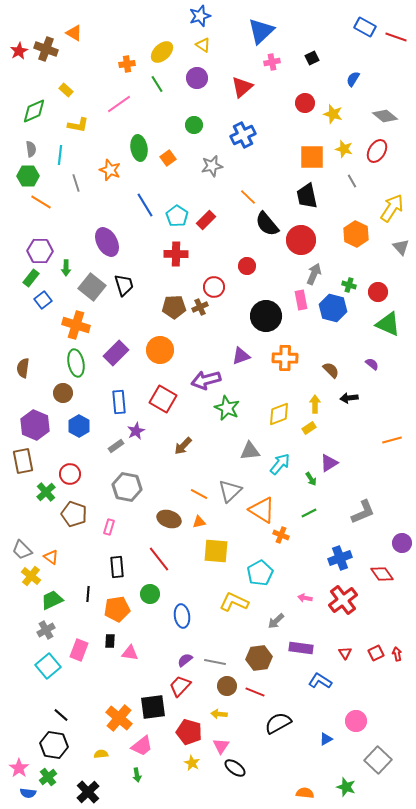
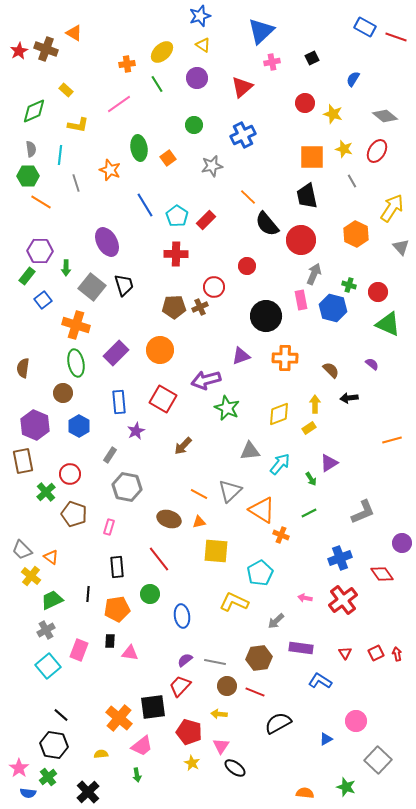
green rectangle at (31, 278): moved 4 px left, 2 px up
gray rectangle at (116, 446): moved 6 px left, 9 px down; rotated 21 degrees counterclockwise
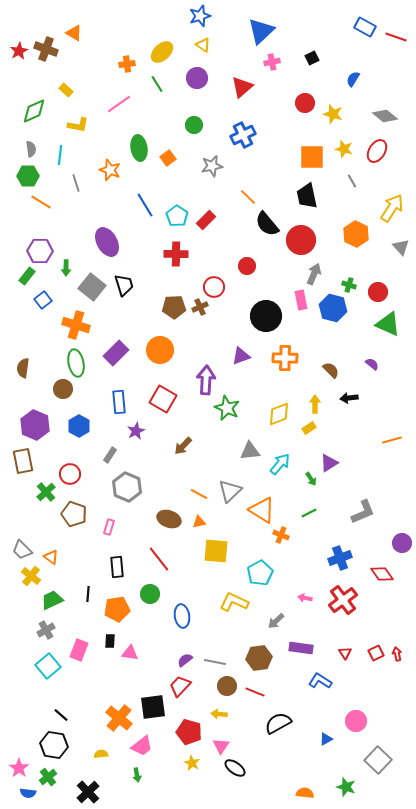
purple arrow at (206, 380): rotated 108 degrees clockwise
brown circle at (63, 393): moved 4 px up
gray hexagon at (127, 487): rotated 12 degrees clockwise
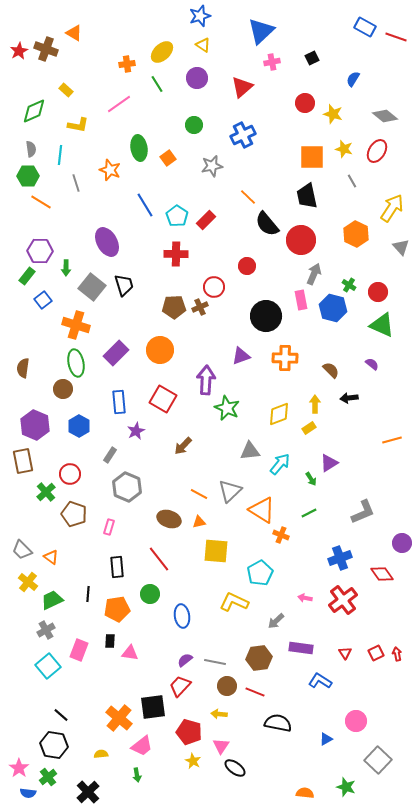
green cross at (349, 285): rotated 16 degrees clockwise
green triangle at (388, 324): moved 6 px left, 1 px down
yellow cross at (31, 576): moved 3 px left, 6 px down
black semicircle at (278, 723): rotated 40 degrees clockwise
yellow star at (192, 763): moved 1 px right, 2 px up
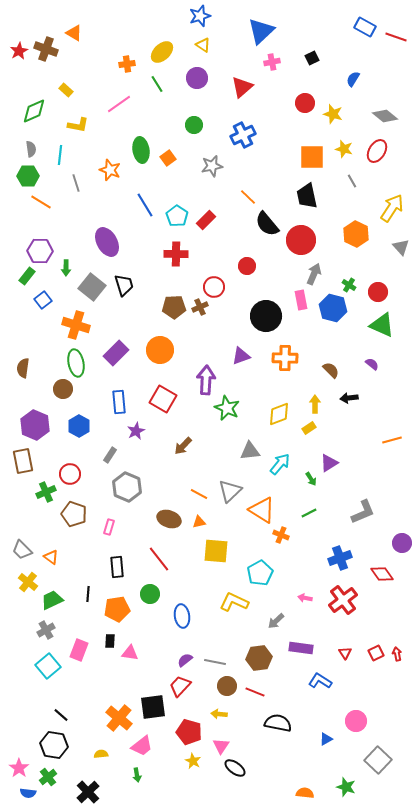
green ellipse at (139, 148): moved 2 px right, 2 px down
green cross at (46, 492): rotated 18 degrees clockwise
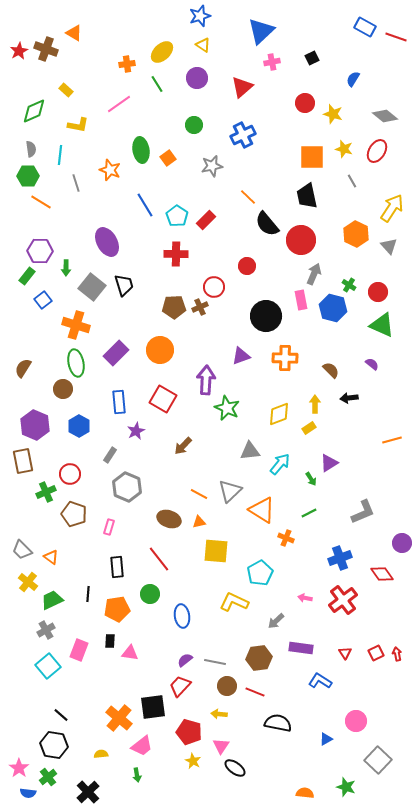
gray triangle at (401, 247): moved 12 px left, 1 px up
brown semicircle at (23, 368): rotated 24 degrees clockwise
orange cross at (281, 535): moved 5 px right, 3 px down
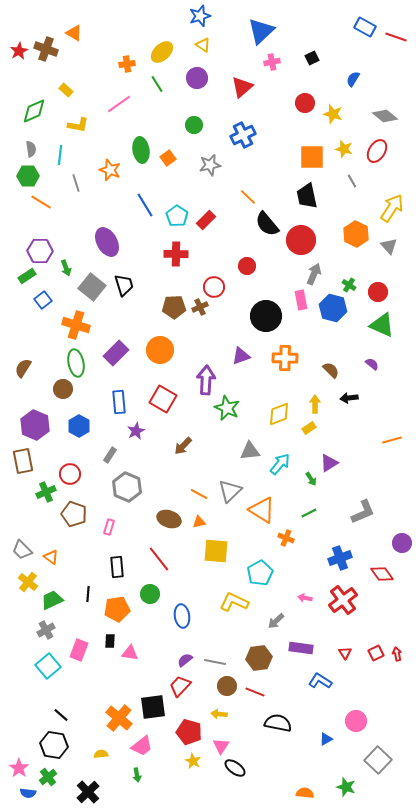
gray star at (212, 166): moved 2 px left, 1 px up
green arrow at (66, 268): rotated 21 degrees counterclockwise
green rectangle at (27, 276): rotated 18 degrees clockwise
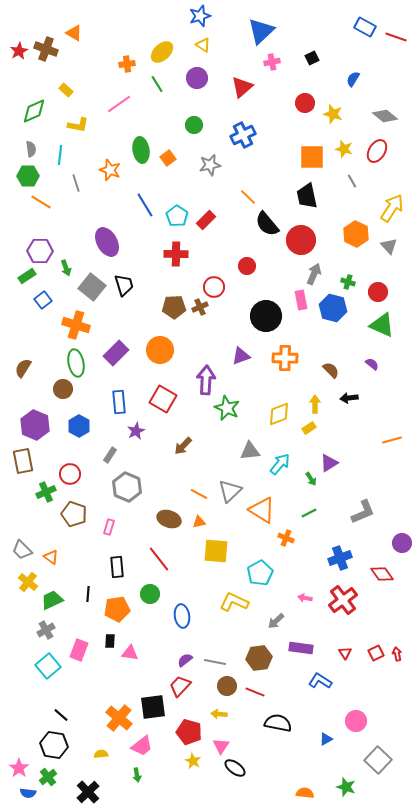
green cross at (349, 285): moved 1 px left, 3 px up; rotated 16 degrees counterclockwise
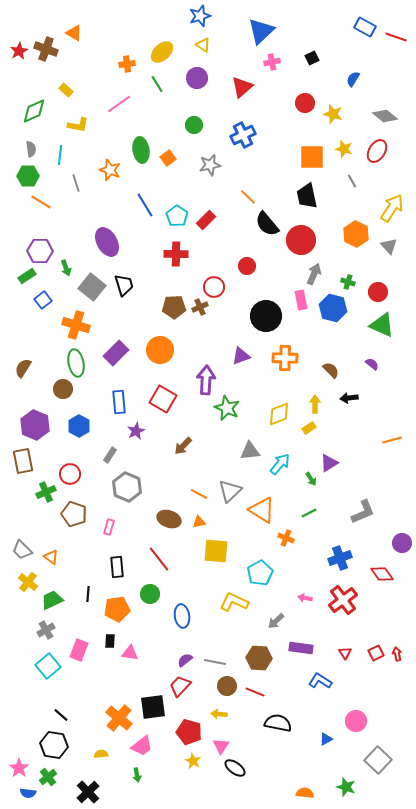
brown hexagon at (259, 658): rotated 10 degrees clockwise
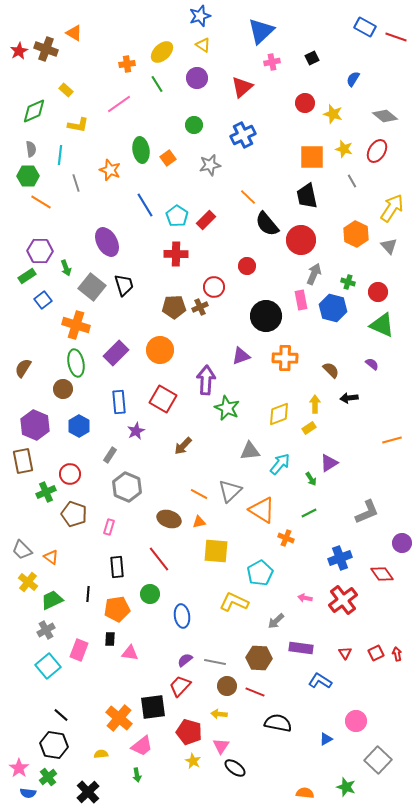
gray L-shape at (363, 512): moved 4 px right
black rectangle at (110, 641): moved 2 px up
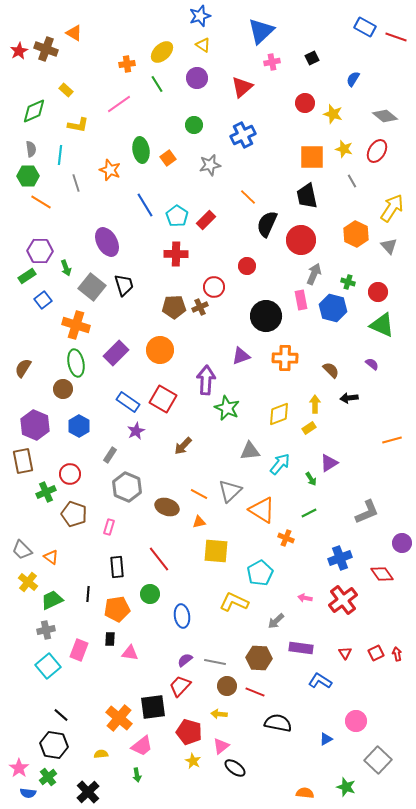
black semicircle at (267, 224): rotated 64 degrees clockwise
blue rectangle at (119, 402): moved 9 px right; rotated 50 degrees counterclockwise
brown ellipse at (169, 519): moved 2 px left, 12 px up
gray cross at (46, 630): rotated 18 degrees clockwise
pink triangle at (221, 746): rotated 18 degrees clockwise
